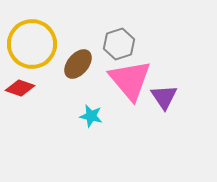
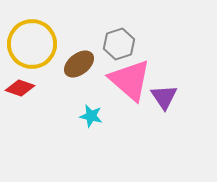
brown ellipse: moved 1 px right; rotated 12 degrees clockwise
pink triangle: rotated 9 degrees counterclockwise
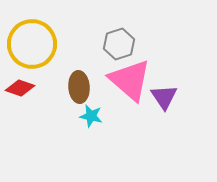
brown ellipse: moved 23 px down; rotated 56 degrees counterclockwise
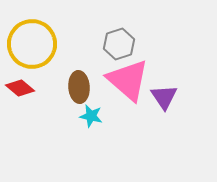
pink triangle: moved 2 px left
red diamond: rotated 20 degrees clockwise
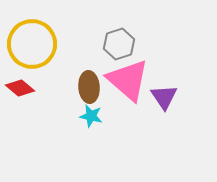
brown ellipse: moved 10 px right
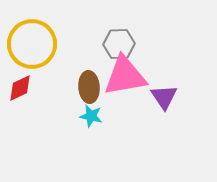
gray hexagon: rotated 16 degrees clockwise
pink triangle: moved 3 px left, 4 px up; rotated 51 degrees counterclockwise
red diamond: rotated 64 degrees counterclockwise
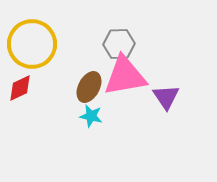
brown ellipse: rotated 32 degrees clockwise
purple triangle: moved 2 px right
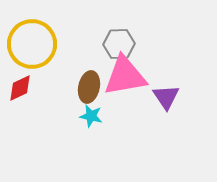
brown ellipse: rotated 16 degrees counterclockwise
